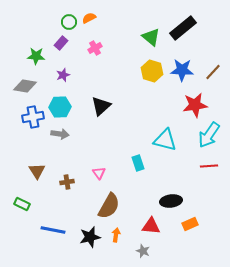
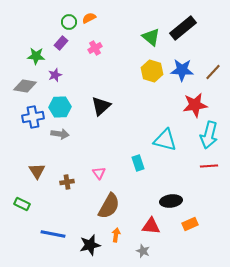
purple star: moved 8 px left
cyan arrow: rotated 20 degrees counterclockwise
blue line: moved 4 px down
black star: moved 8 px down
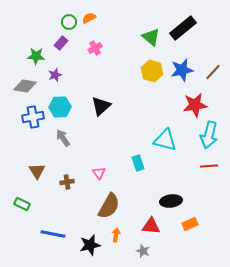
blue star: rotated 15 degrees counterclockwise
gray arrow: moved 3 px right, 4 px down; rotated 132 degrees counterclockwise
